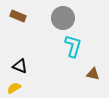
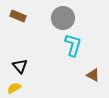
cyan L-shape: moved 1 px up
black triangle: rotated 28 degrees clockwise
brown triangle: moved 1 px down; rotated 16 degrees clockwise
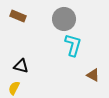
gray circle: moved 1 px right, 1 px down
black triangle: moved 1 px right; rotated 35 degrees counterclockwise
yellow semicircle: rotated 32 degrees counterclockwise
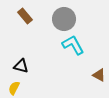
brown rectangle: moved 7 px right; rotated 28 degrees clockwise
cyan L-shape: rotated 45 degrees counterclockwise
brown triangle: moved 6 px right
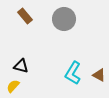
cyan L-shape: moved 28 px down; rotated 120 degrees counterclockwise
yellow semicircle: moved 1 px left, 2 px up; rotated 16 degrees clockwise
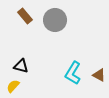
gray circle: moved 9 px left, 1 px down
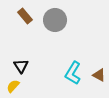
black triangle: rotated 42 degrees clockwise
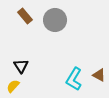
cyan L-shape: moved 1 px right, 6 px down
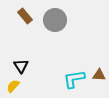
brown triangle: rotated 24 degrees counterclockwise
cyan L-shape: rotated 50 degrees clockwise
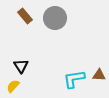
gray circle: moved 2 px up
